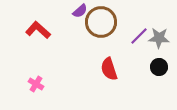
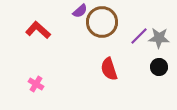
brown circle: moved 1 px right
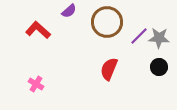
purple semicircle: moved 11 px left
brown circle: moved 5 px right
red semicircle: rotated 40 degrees clockwise
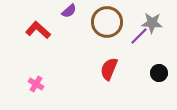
gray star: moved 7 px left, 15 px up
black circle: moved 6 px down
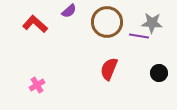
red L-shape: moved 3 px left, 6 px up
purple line: rotated 54 degrees clockwise
pink cross: moved 1 px right, 1 px down; rotated 28 degrees clockwise
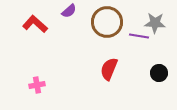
gray star: moved 3 px right
pink cross: rotated 21 degrees clockwise
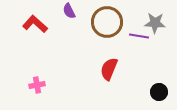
purple semicircle: rotated 105 degrees clockwise
black circle: moved 19 px down
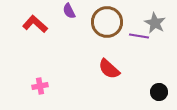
gray star: rotated 25 degrees clockwise
red semicircle: rotated 70 degrees counterclockwise
pink cross: moved 3 px right, 1 px down
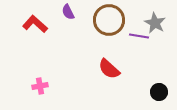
purple semicircle: moved 1 px left, 1 px down
brown circle: moved 2 px right, 2 px up
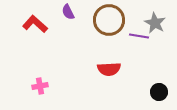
red semicircle: rotated 45 degrees counterclockwise
